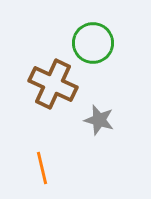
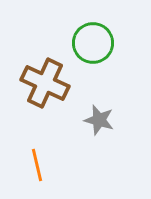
brown cross: moved 8 px left, 1 px up
orange line: moved 5 px left, 3 px up
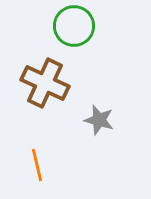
green circle: moved 19 px left, 17 px up
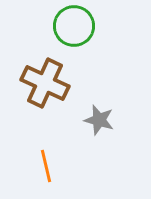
orange line: moved 9 px right, 1 px down
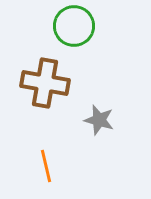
brown cross: rotated 15 degrees counterclockwise
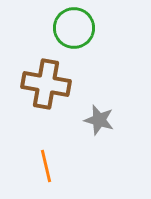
green circle: moved 2 px down
brown cross: moved 1 px right, 1 px down
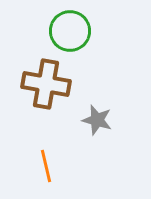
green circle: moved 4 px left, 3 px down
gray star: moved 2 px left
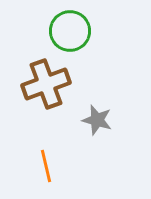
brown cross: rotated 30 degrees counterclockwise
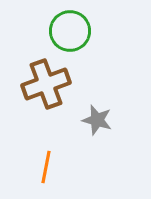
orange line: moved 1 px down; rotated 24 degrees clockwise
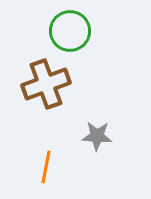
gray star: moved 16 px down; rotated 12 degrees counterclockwise
